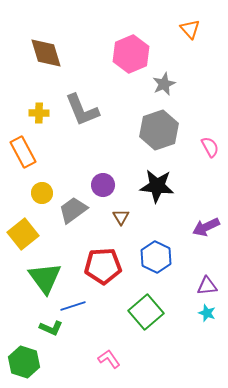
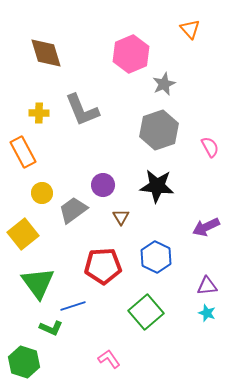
green triangle: moved 7 px left, 5 px down
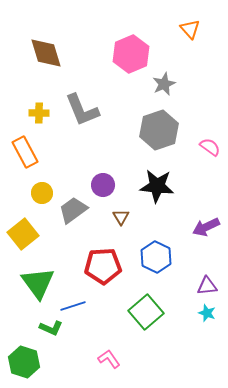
pink semicircle: rotated 25 degrees counterclockwise
orange rectangle: moved 2 px right
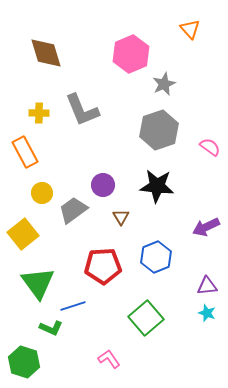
blue hexagon: rotated 12 degrees clockwise
green square: moved 6 px down
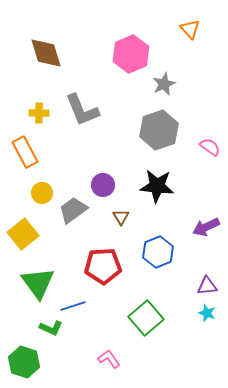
blue hexagon: moved 2 px right, 5 px up
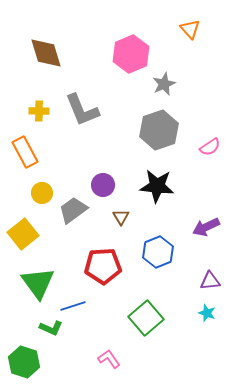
yellow cross: moved 2 px up
pink semicircle: rotated 110 degrees clockwise
purple triangle: moved 3 px right, 5 px up
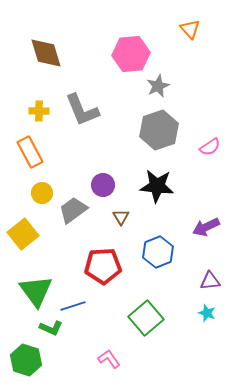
pink hexagon: rotated 18 degrees clockwise
gray star: moved 6 px left, 2 px down
orange rectangle: moved 5 px right
green triangle: moved 2 px left, 8 px down
green hexagon: moved 2 px right, 2 px up
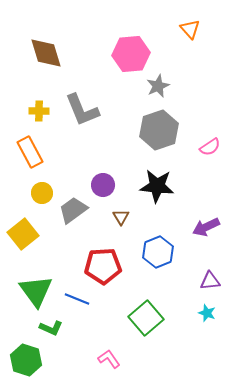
blue line: moved 4 px right, 7 px up; rotated 40 degrees clockwise
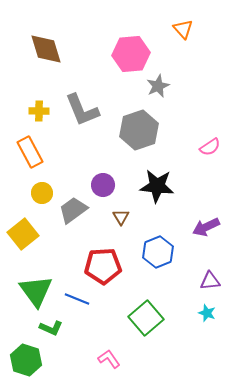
orange triangle: moved 7 px left
brown diamond: moved 4 px up
gray hexagon: moved 20 px left
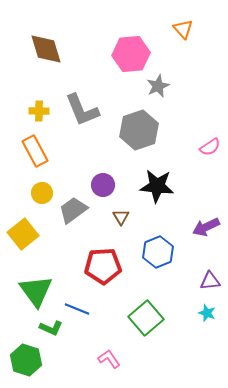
orange rectangle: moved 5 px right, 1 px up
blue line: moved 10 px down
